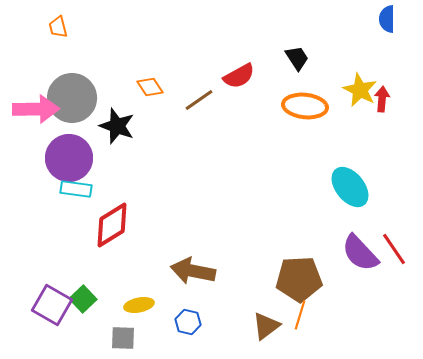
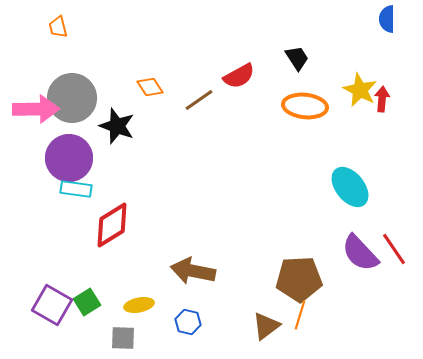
green square: moved 4 px right, 3 px down; rotated 12 degrees clockwise
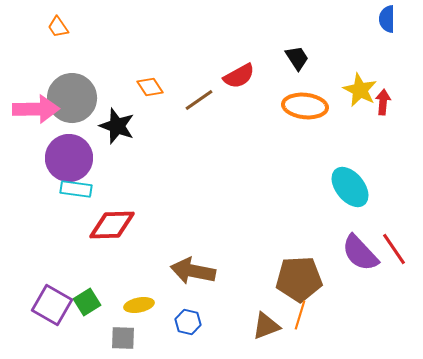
orange trapezoid: rotated 20 degrees counterclockwise
red arrow: moved 1 px right, 3 px down
red diamond: rotated 30 degrees clockwise
brown triangle: rotated 16 degrees clockwise
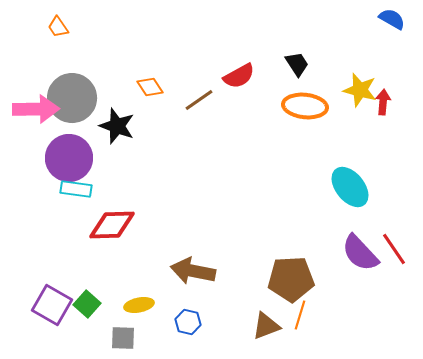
blue semicircle: moved 5 px right; rotated 120 degrees clockwise
black trapezoid: moved 6 px down
yellow star: rotated 12 degrees counterclockwise
brown pentagon: moved 8 px left
green square: moved 2 px down; rotated 16 degrees counterclockwise
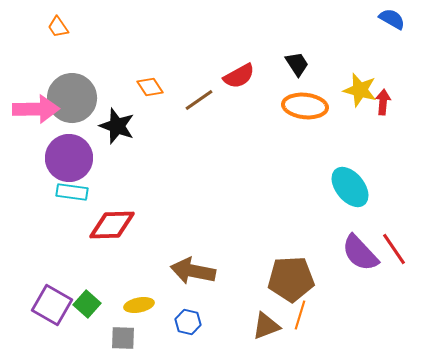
cyan rectangle: moved 4 px left, 3 px down
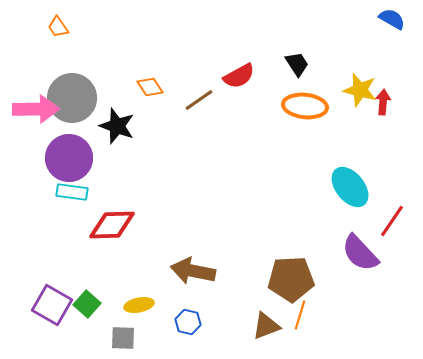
red line: moved 2 px left, 28 px up; rotated 68 degrees clockwise
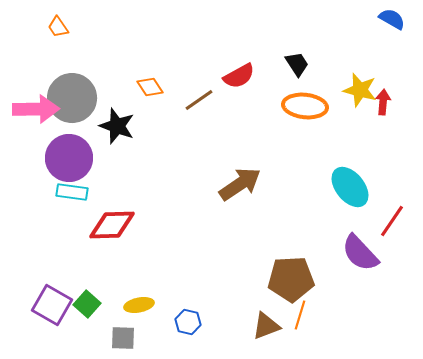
brown arrow: moved 47 px right, 87 px up; rotated 135 degrees clockwise
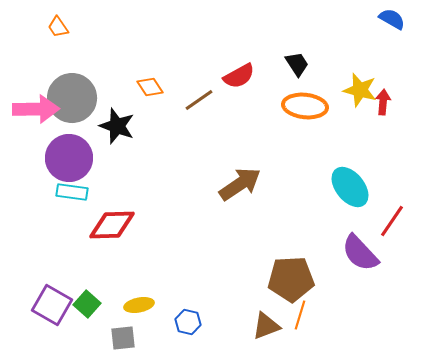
gray square: rotated 8 degrees counterclockwise
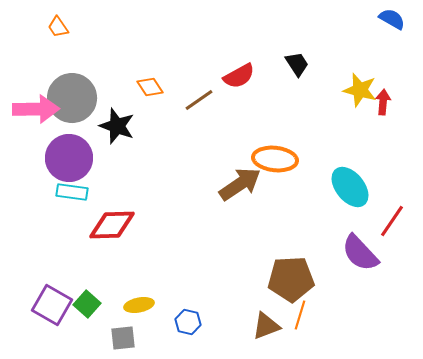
orange ellipse: moved 30 px left, 53 px down
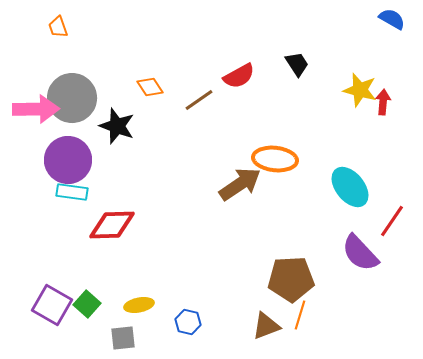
orange trapezoid: rotated 15 degrees clockwise
purple circle: moved 1 px left, 2 px down
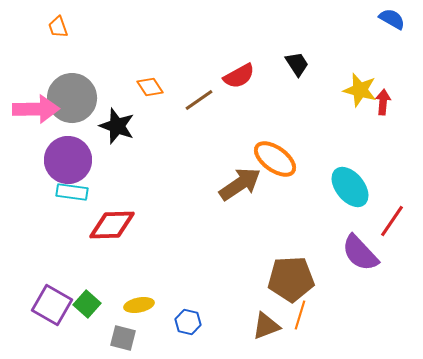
orange ellipse: rotated 30 degrees clockwise
gray square: rotated 20 degrees clockwise
